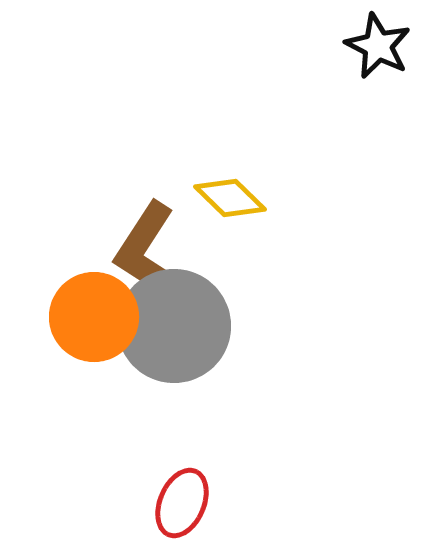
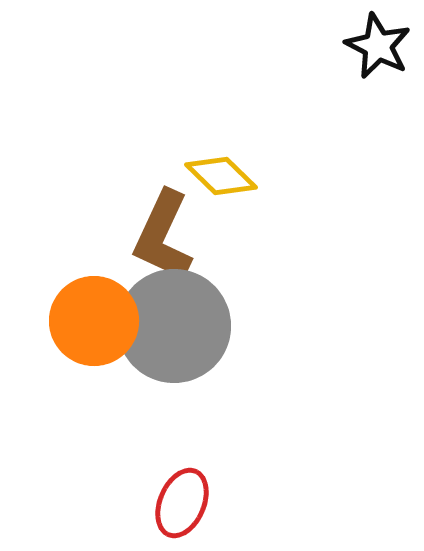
yellow diamond: moved 9 px left, 22 px up
brown L-shape: moved 18 px right, 12 px up; rotated 8 degrees counterclockwise
orange circle: moved 4 px down
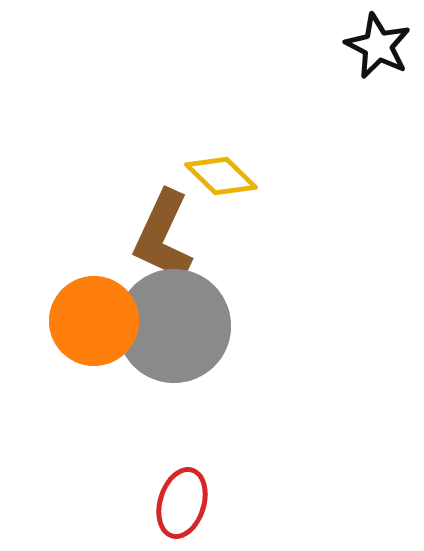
red ellipse: rotated 6 degrees counterclockwise
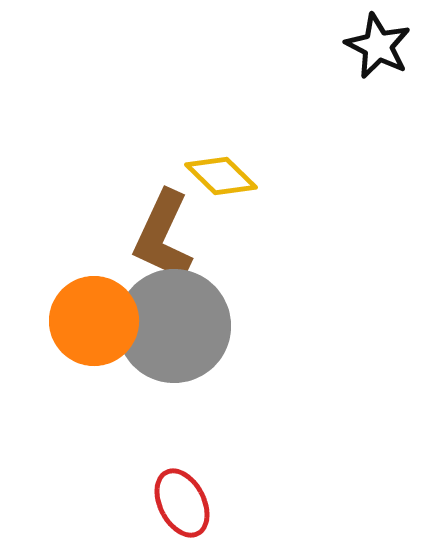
red ellipse: rotated 44 degrees counterclockwise
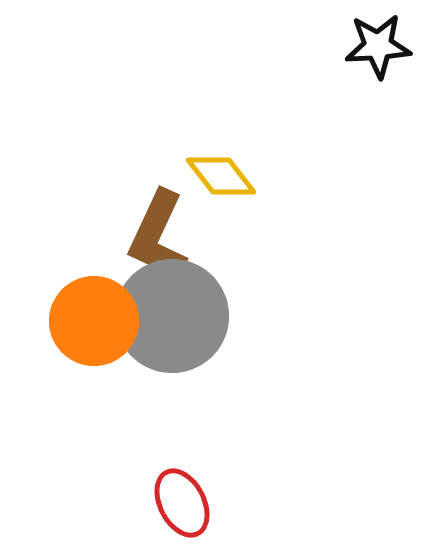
black star: rotated 30 degrees counterclockwise
yellow diamond: rotated 8 degrees clockwise
brown L-shape: moved 5 px left
gray circle: moved 2 px left, 10 px up
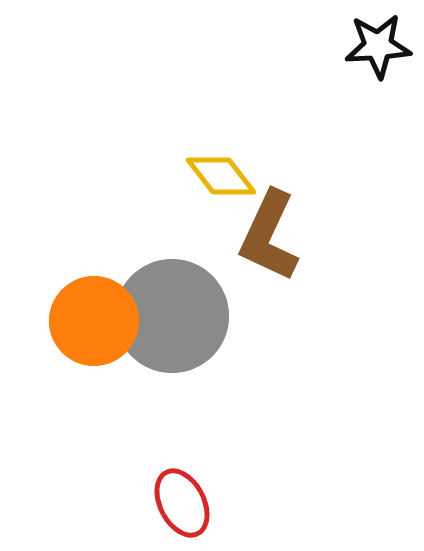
brown L-shape: moved 111 px right
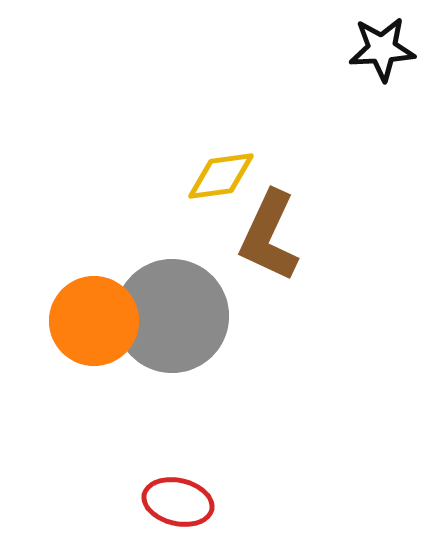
black star: moved 4 px right, 3 px down
yellow diamond: rotated 60 degrees counterclockwise
red ellipse: moved 4 px left, 1 px up; rotated 50 degrees counterclockwise
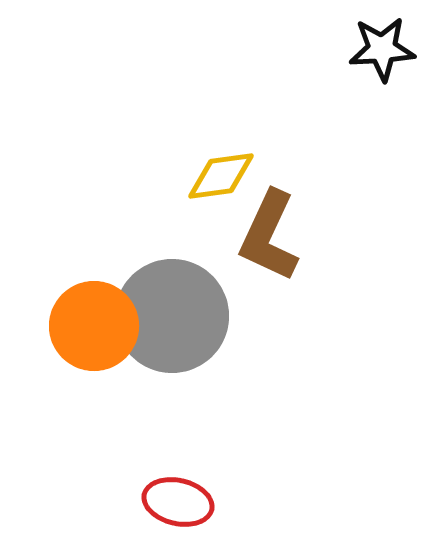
orange circle: moved 5 px down
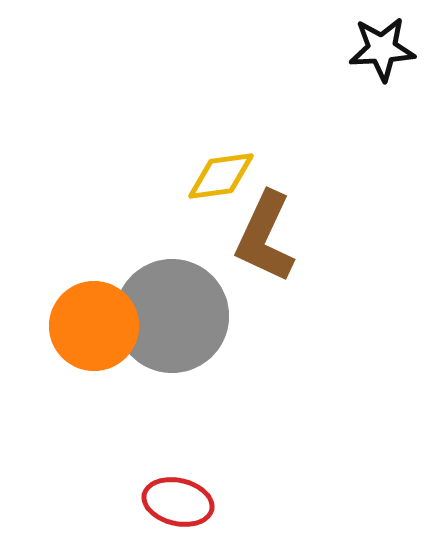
brown L-shape: moved 4 px left, 1 px down
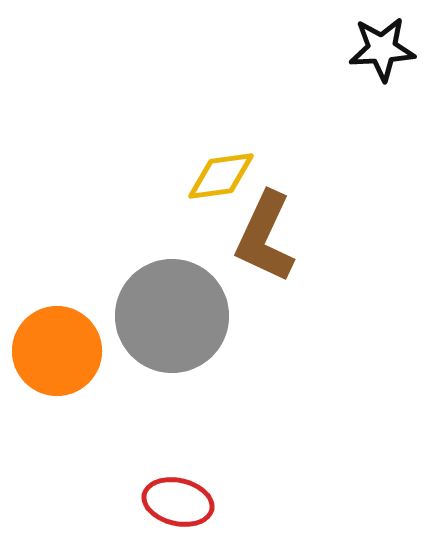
orange circle: moved 37 px left, 25 px down
